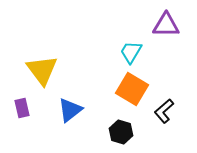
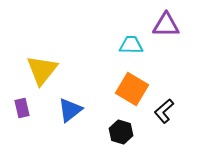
cyan trapezoid: moved 7 px up; rotated 60 degrees clockwise
yellow triangle: rotated 16 degrees clockwise
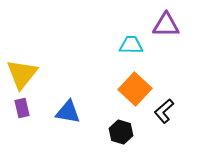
yellow triangle: moved 20 px left, 4 px down
orange square: moved 3 px right; rotated 12 degrees clockwise
blue triangle: moved 2 px left, 2 px down; rotated 48 degrees clockwise
